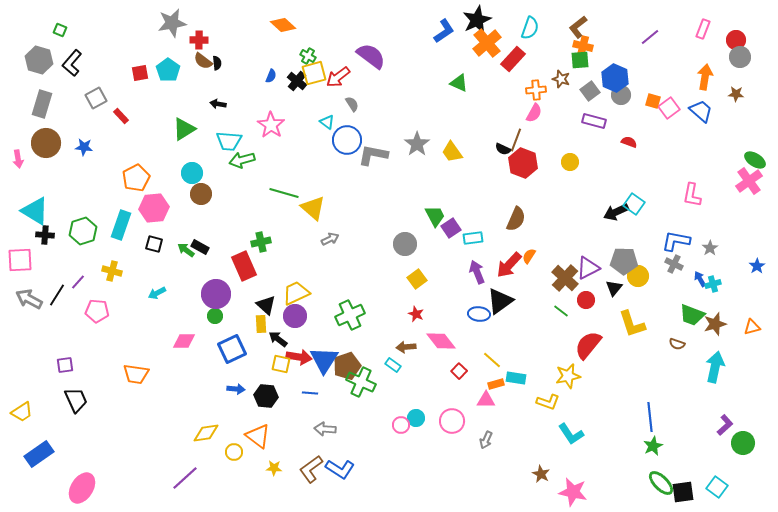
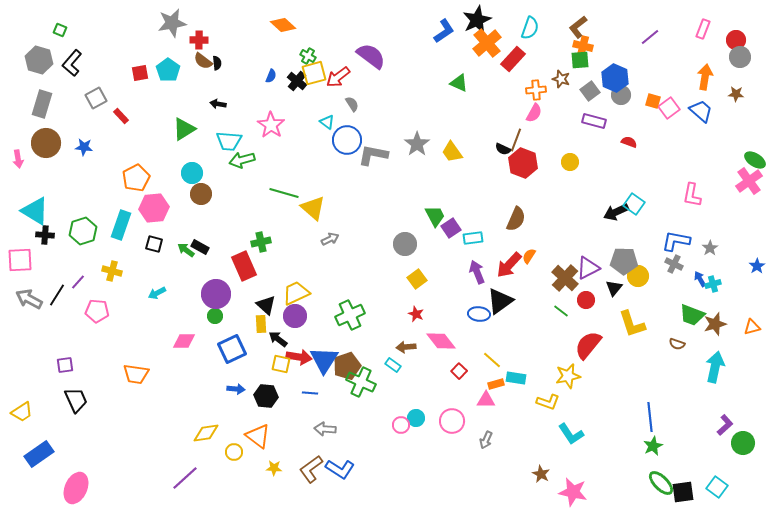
pink ellipse at (82, 488): moved 6 px left; rotated 8 degrees counterclockwise
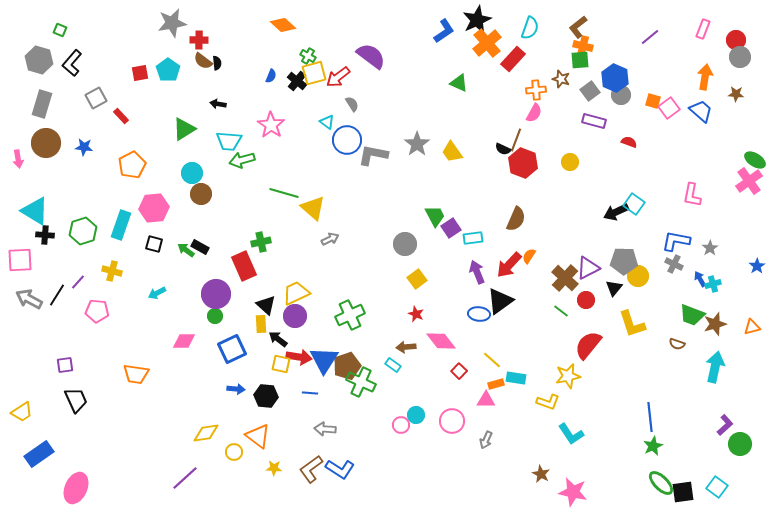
orange pentagon at (136, 178): moved 4 px left, 13 px up
cyan circle at (416, 418): moved 3 px up
green circle at (743, 443): moved 3 px left, 1 px down
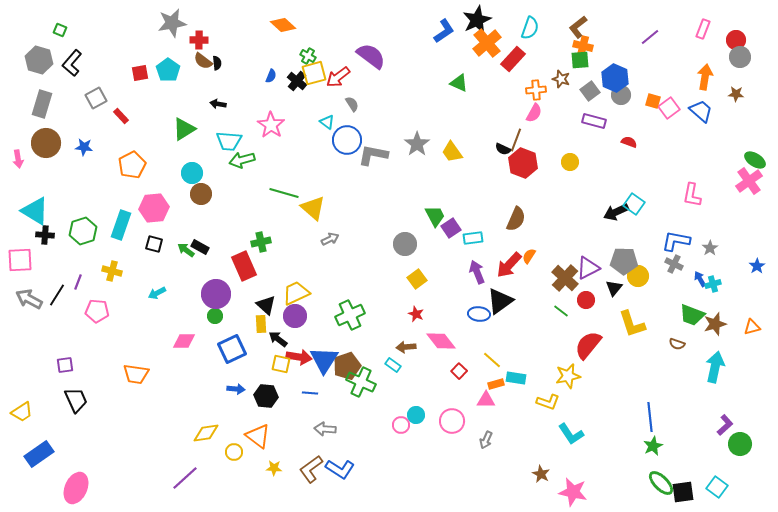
purple line at (78, 282): rotated 21 degrees counterclockwise
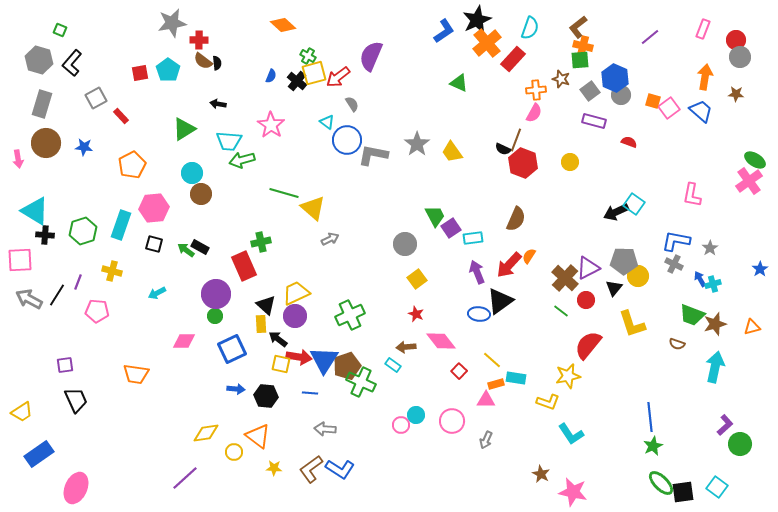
purple semicircle at (371, 56): rotated 104 degrees counterclockwise
blue star at (757, 266): moved 3 px right, 3 px down
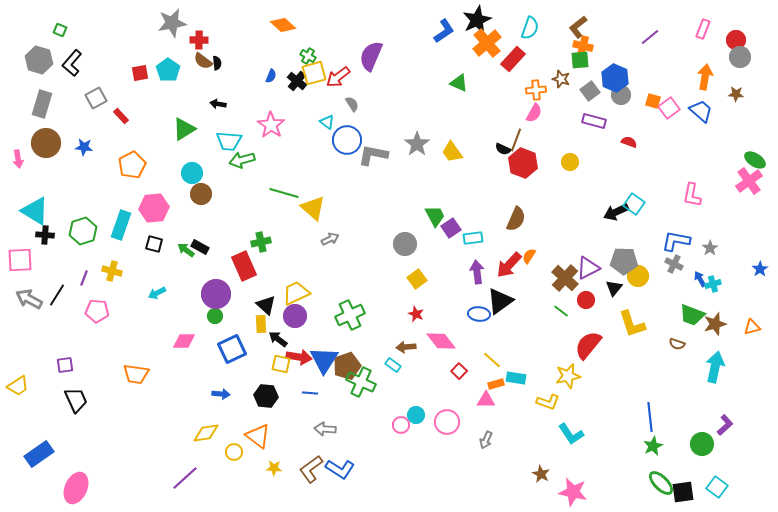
purple arrow at (477, 272): rotated 15 degrees clockwise
purple line at (78, 282): moved 6 px right, 4 px up
blue arrow at (236, 389): moved 15 px left, 5 px down
yellow trapezoid at (22, 412): moved 4 px left, 26 px up
pink circle at (452, 421): moved 5 px left, 1 px down
green circle at (740, 444): moved 38 px left
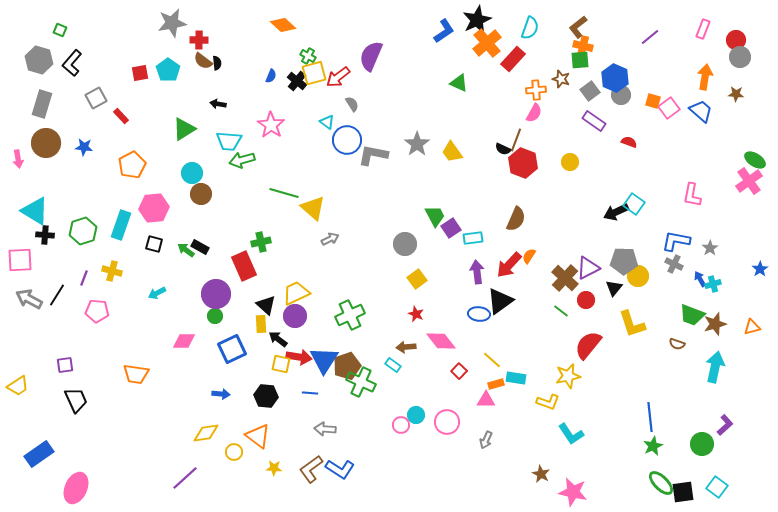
purple rectangle at (594, 121): rotated 20 degrees clockwise
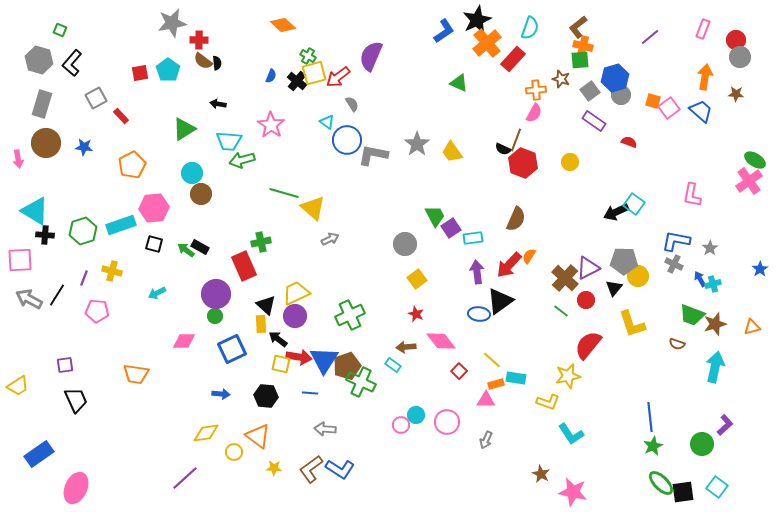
blue hexagon at (615, 78): rotated 20 degrees clockwise
cyan rectangle at (121, 225): rotated 52 degrees clockwise
